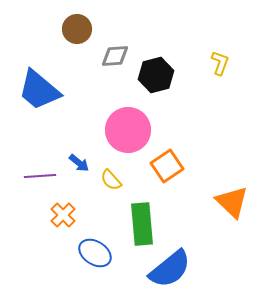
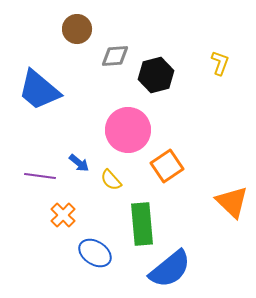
purple line: rotated 12 degrees clockwise
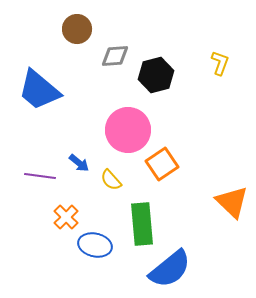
orange square: moved 5 px left, 2 px up
orange cross: moved 3 px right, 2 px down
blue ellipse: moved 8 px up; rotated 20 degrees counterclockwise
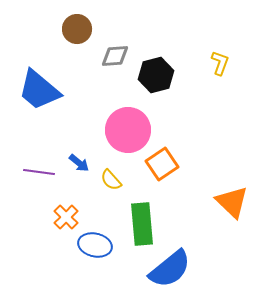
purple line: moved 1 px left, 4 px up
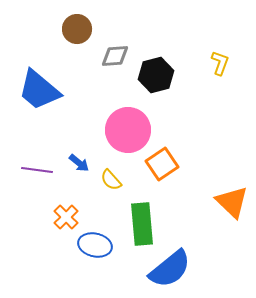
purple line: moved 2 px left, 2 px up
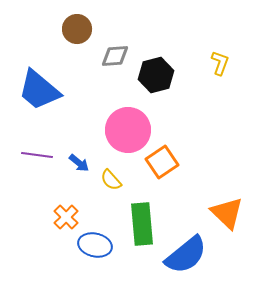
orange square: moved 2 px up
purple line: moved 15 px up
orange triangle: moved 5 px left, 11 px down
blue semicircle: moved 16 px right, 14 px up
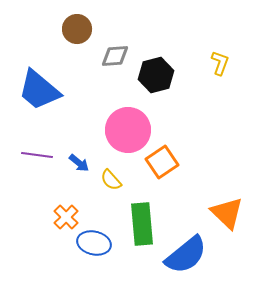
blue ellipse: moved 1 px left, 2 px up
